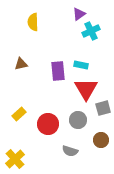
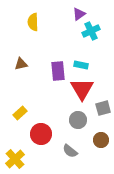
red triangle: moved 4 px left
yellow rectangle: moved 1 px right, 1 px up
red circle: moved 7 px left, 10 px down
gray semicircle: rotated 21 degrees clockwise
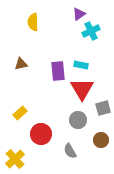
gray semicircle: rotated 21 degrees clockwise
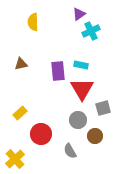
brown circle: moved 6 px left, 4 px up
